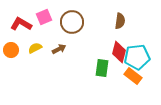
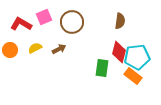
orange circle: moved 1 px left
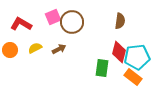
pink square: moved 9 px right
orange rectangle: moved 1 px down
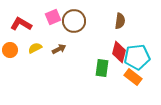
brown circle: moved 2 px right, 1 px up
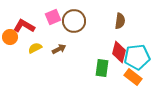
red L-shape: moved 3 px right, 2 px down
orange circle: moved 13 px up
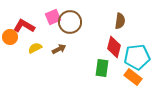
brown circle: moved 4 px left, 1 px down
red diamond: moved 5 px left, 5 px up
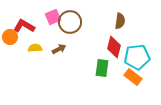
yellow semicircle: rotated 24 degrees clockwise
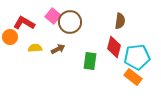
pink square: moved 1 px up; rotated 28 degrees counterclockwise
red L-shape: moved 3 px up
brown arrow: moved 1 px left
green rectangle: moved 12 px left, 7 px up
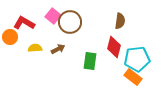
cyan pentagon: moved 2 px down
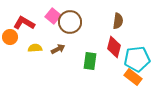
brown semicircle: moved 2 px left
